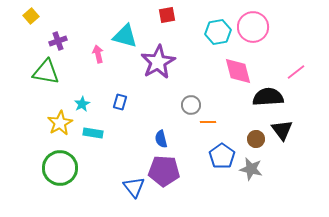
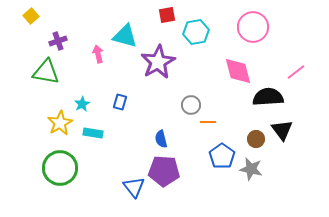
cyan hexagon: moved 22 px left
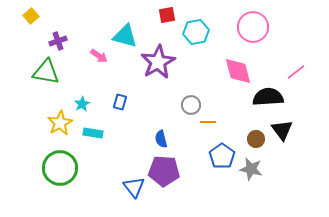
pink arrow: moved 1 px right, 2 px down; rotated 138 degrees clockwise
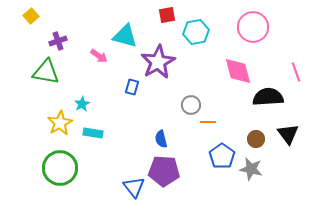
pink line: rotated 72 degrees counterclockwise
blue rectangle: moved 12 px right, 15 px up
black triangle: moved 6 px right, 4 px down
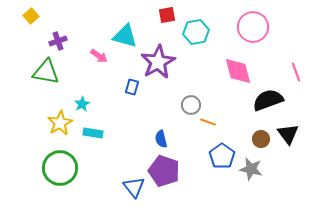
black semicircle: moved 3 px down; rotated 16 degrees counterclockwise
orange line: rotated 21 degrees clockwise
brown circle: moved 5 px right
purple pentagon: rotated 16 degrees clockwise
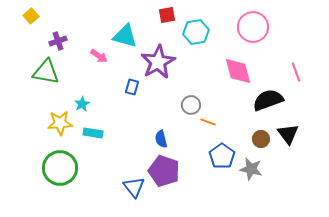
yellow star: rotated 25 degrees clockwise
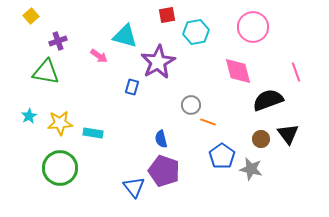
cyan star: moved 53 px left, 12 px down
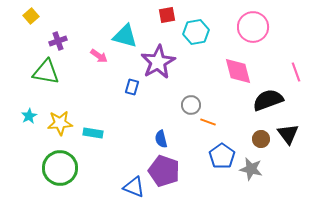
blue triangle: rotated 30 degrees counterclockwise
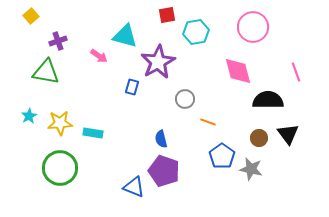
black semicircle: rotated 20 degrees clockwise
gray circle: moved 6 px left, 6 px up
brown circle: moved 2 px left, 1 px up
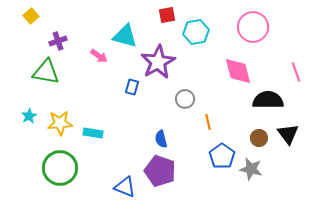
orange line: rotated 56 degrees clockwise
purple pentagon: moved 4 px left
blue triangle: moved 9 px left
